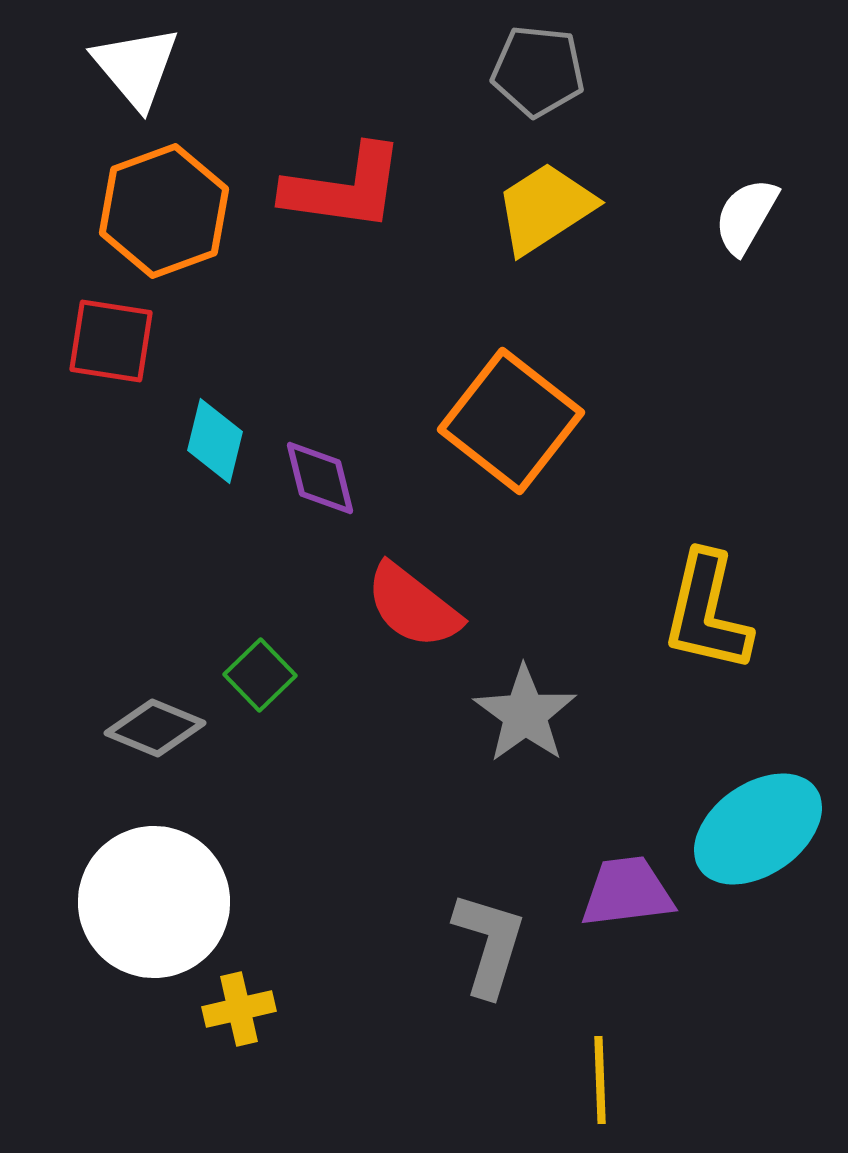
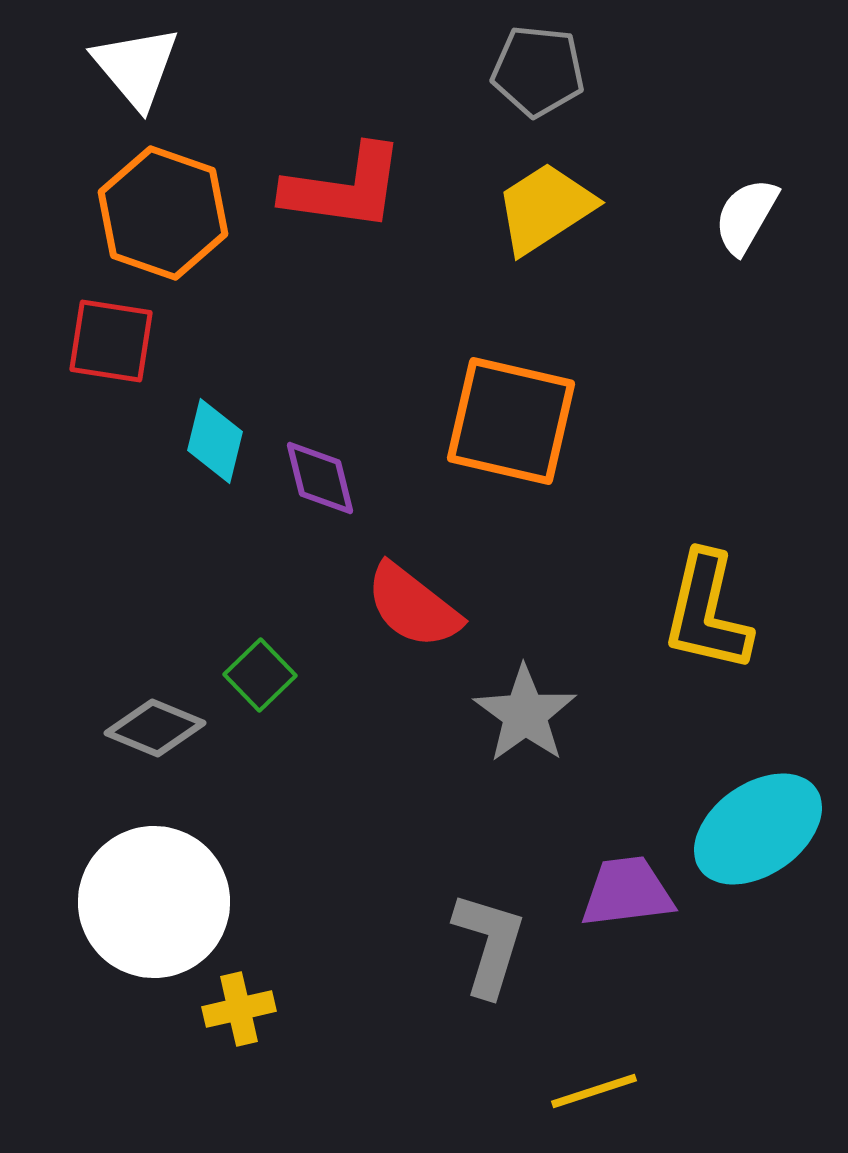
orange hexagon: moved 1 px left, 2 px down; rotated 21 degrees counterclockwise
orange square: rotated 25 degrees counterclockwise
yellow line: moved 6 px left, 11 px down; rotated 74 degrees clockwise
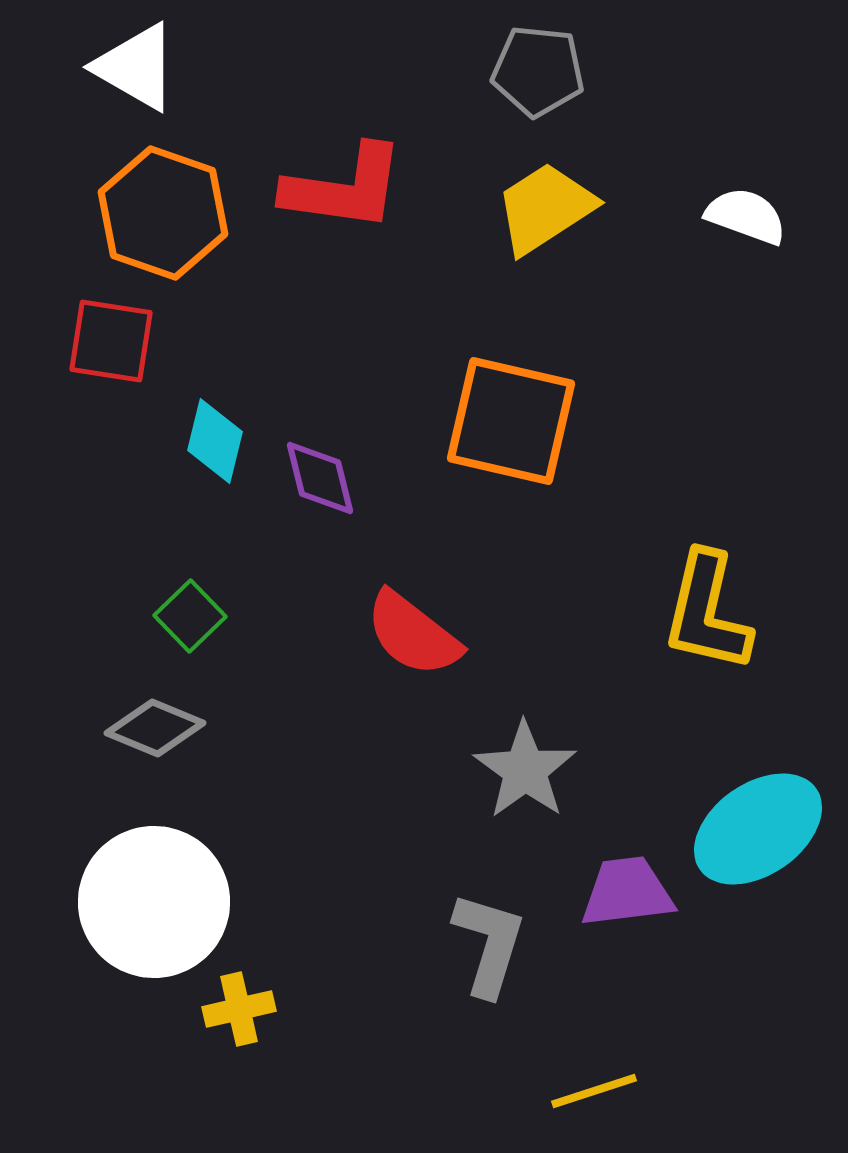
white triangle: rotated 20 degrees counterclockwise
white semicircle: rotated 80 degrees clockwise
red semicircle: moved 28 px down
green square: moved 70 px left, 59 px up
gray star: moved 56 px down
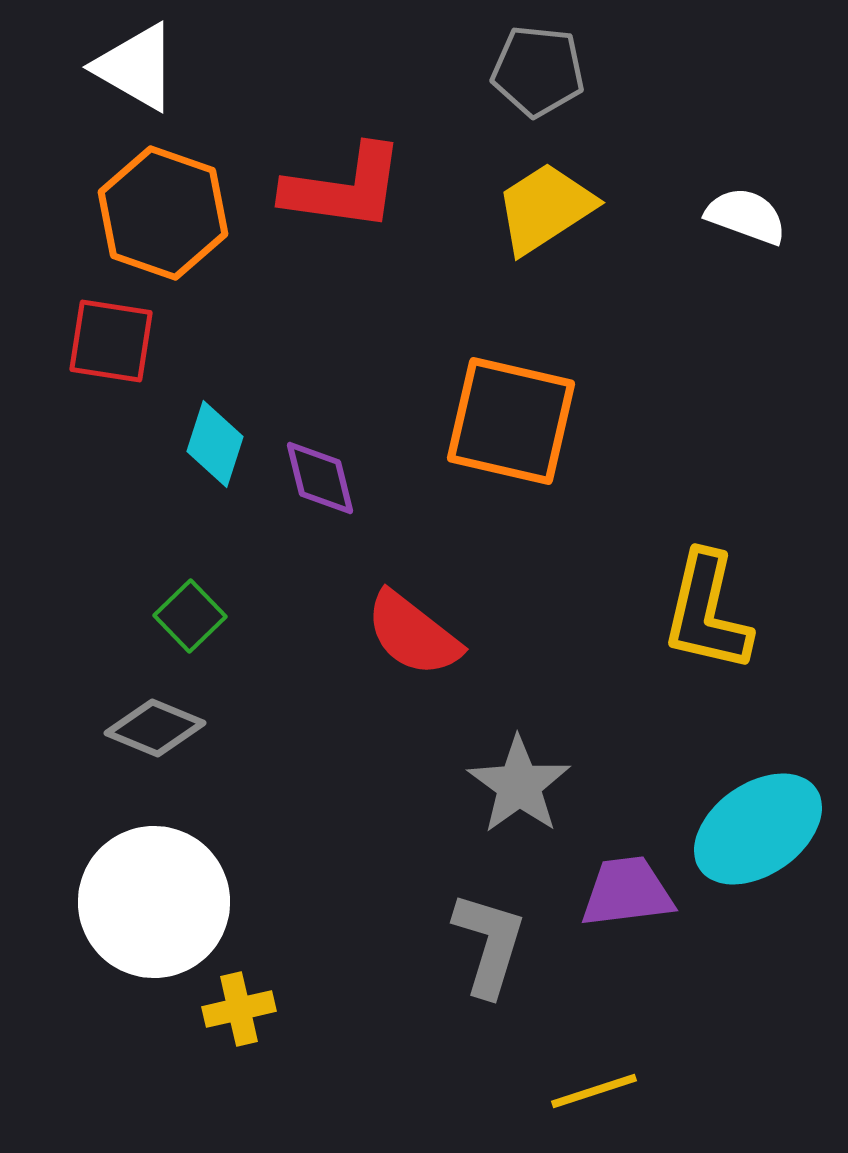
cyan diamond: moved 3 px down; rotated 4 degrees clockwise
gray star: moved 6 px left, 15 px down
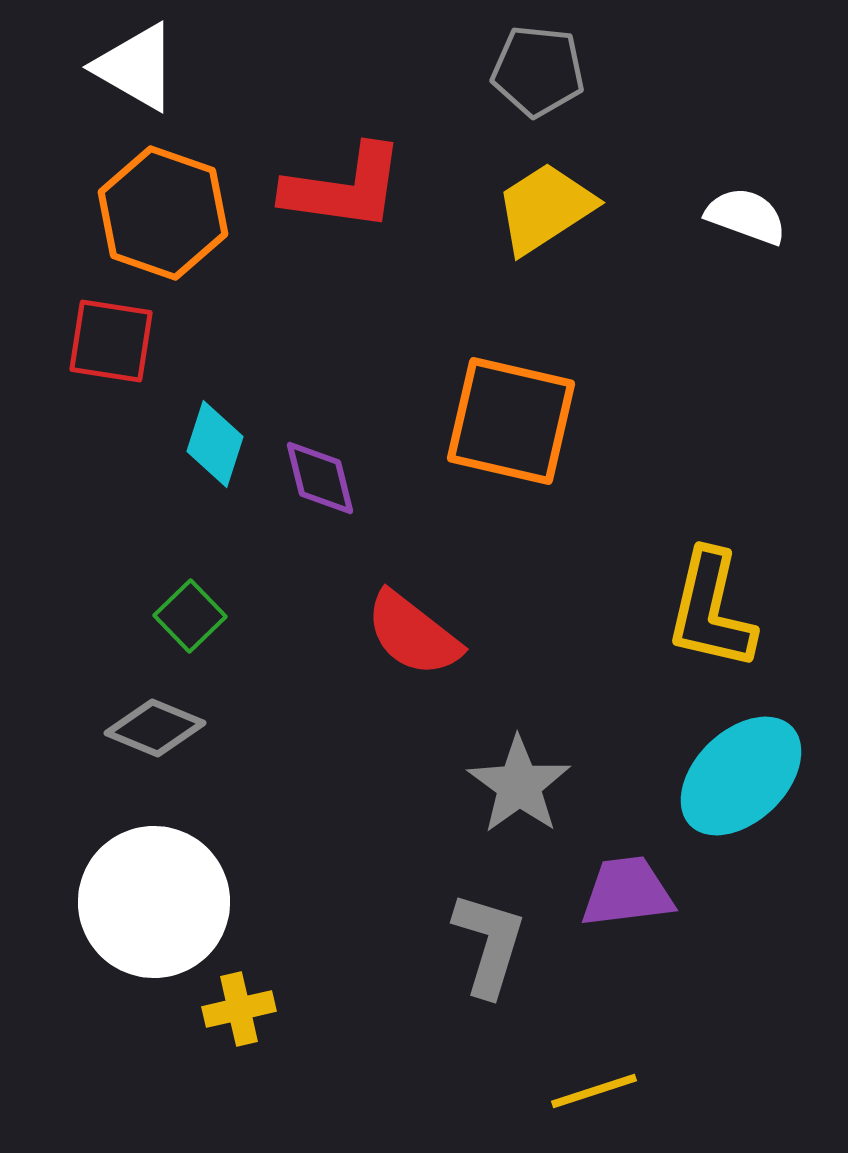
yellow L-shape: moved 4 px right, 2 px up
cyan ellipse: moved 17 px left, 53 px up; rotated 9 degrees counterclockwise
